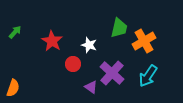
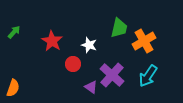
green arrow: moved 1 px left
purple cross: moved 2 px down
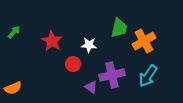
white star: rotated 14 degrees counterclockwise
purple cross: rotated 35 degrees clockwise
orange semicircle: rotated 48 degrees clockwise
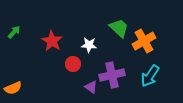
green trapezoid: rotated 60 degrees counterclockwise
cyan arrow: moved 2 px right
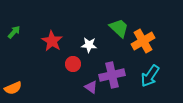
orange cross: moved 1 px left
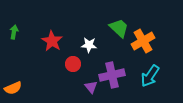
green arrow: rotated 32 degrees counterclockwise
purple triangle: rotated 16 degrees clockwise
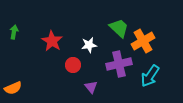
white star: rotated 14 degrees counterclockwise
red circle: moved 1 px down
purple cross: moved 7 px right, 11 px up
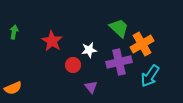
orange cross: moved 1 px left, 3 px down
white star: moved 5 px down
purple cross: moved 2 px up
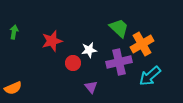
red star: rotated 25 degrees clockwise
red circle: moved 2 px up
cyan arrow: rotated 15 degrees clockwise
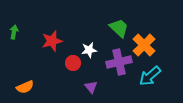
orange cross: moved 2 px right, 1 px down; rotated 15 degrees counterclockwise
orange semicircle: moved 12 px right, 1 px up
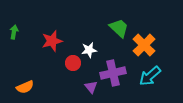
purple cross: moved 6 px left, 11 px down
